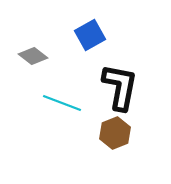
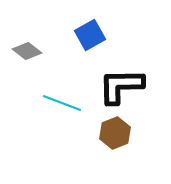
gray diamond: moved 6 px left, 5 px up
black L-shape: moved 1 px right, 1 px up; rotated 102 degrees counterclockwise
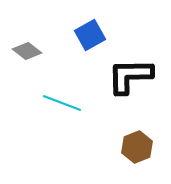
black L-shape: moved 9 px right, 10 px up
brown hexagon: moved 22 px right, 14 px down
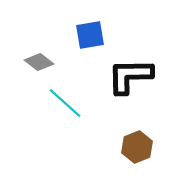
blue square: rotated 20 degrees clockwise
gray diamond: moved 12 px right, 11 px down
cyan line: moved 3 px right; rotated 21 degrees clockwise
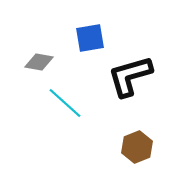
blue square: moved 3 px down
gray diamond: rotated 28 degrees counterclockwise
black L-shape: rotated 15 degrees counterclockwise
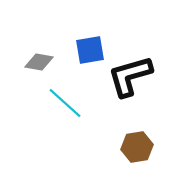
blue square: moved 12 px down
brown hexagon: rotated 12 degrees clockwise
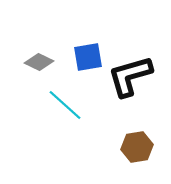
blue square: moved 2 px left, 7 px down
gray diamond: rotated 16 degrees clockwise
cyan line: moved 2 px down
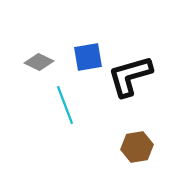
cyan line: rotated 27 degrees clockwise
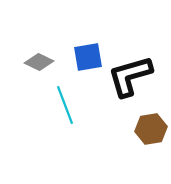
brown hexagon: moved 14 px right, 18 px up
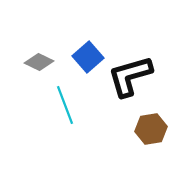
blue square: rotated 32 degrees counterclockwise
